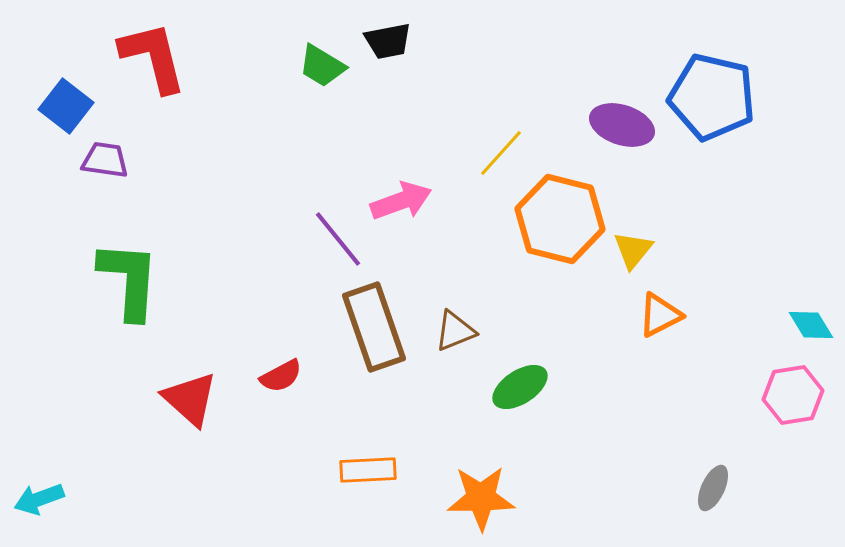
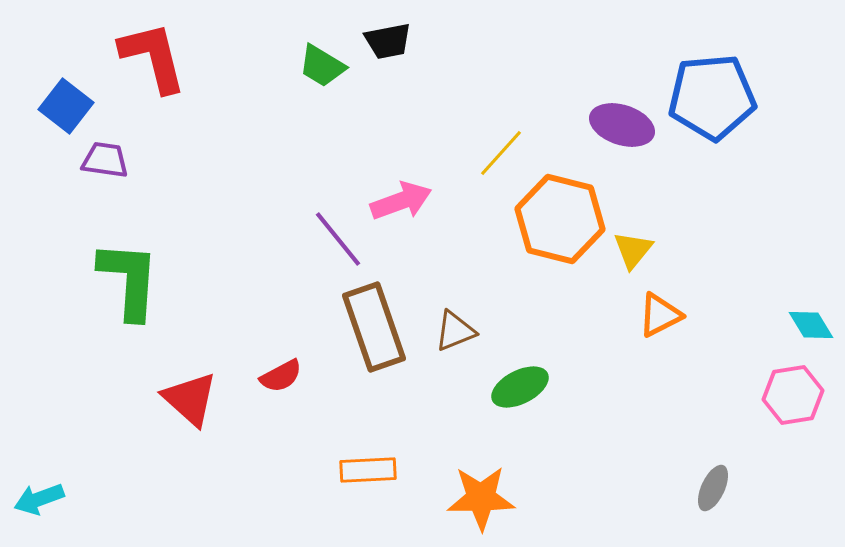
blue pentagon: rotated 18 degrees counterclockwise
green ellipse: rotated 6 degrees clockwise
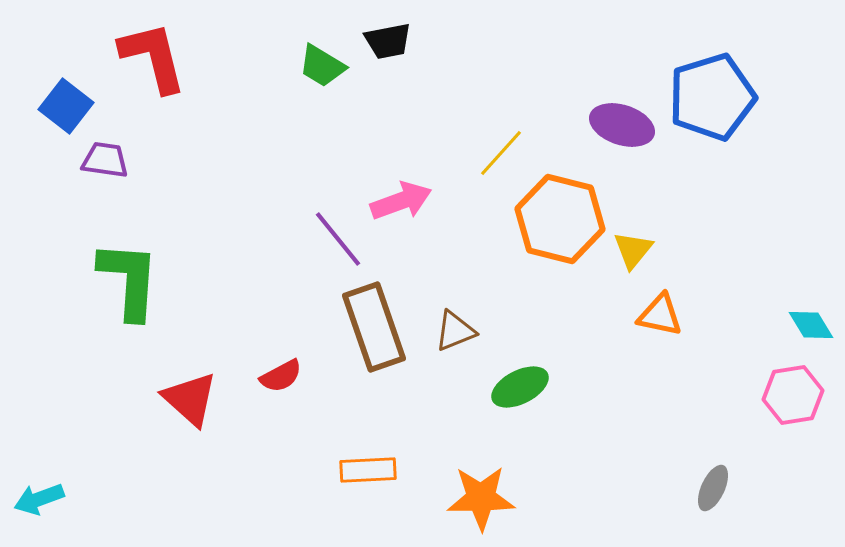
blue pentagon: rotated 12 degrees counterclockwise
orange triangle: rotated 39 degrees clockwise
